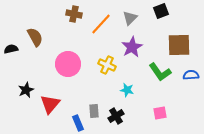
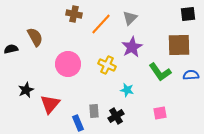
black square: moved 27 px right, 3 px down; rotated 14 degrees clockwise
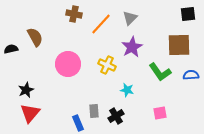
red triangle: moved 20 px left, 9 px down
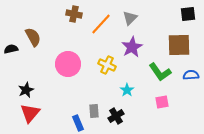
brown semicircle: moved 2 px left
cyan star: rotated 24 degrees clockwise
pink square: moved 2 px right, 11 px up
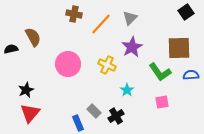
black square: moved 2 px left, 2 px up; rotated 28 degrees counterclockwise
brown square: moved 3 px down
gray rectangle: rotated 40 degrees counterclockwise
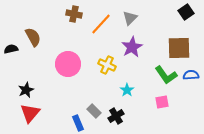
green L-shape: moved 6 px right, 3 px down
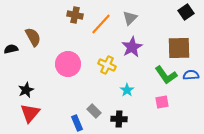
brown cross: moved 1 px right, 1 px down
black cross: moved 3 px right, 3 px down; rotated 35 degrees clockwise
blue rectangle: moved 1 px left
